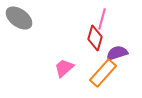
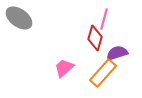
pink line: moved 2 px right
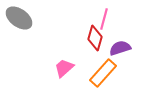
purple semicircle: moved 3 px right, 5 px up
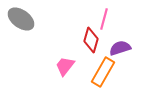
gray ellipse: moved 2 px right, 1 px down
red diamond: moved 4 px left, 2 px down
pink trapezoid: moved 1 px right, 2 px up; rotated 10 degrees counterclockwise
orange rectangle: moved 1 px up; rotated 12 degrees counterclockwise
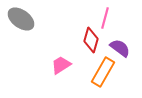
pink line: moved 1 px right, 1 px up
purple semicircle: rotated 55 degrees clockwise
pink trapezoid: moved 4 px left, 1 px up; rotated 20 degrees clockwise
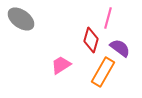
pink line: moved 3 px right
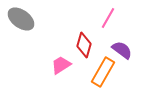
pink line: rotated 15 degrees clockwise
red diamond: moved 7 px left, 5 px down
purple semicircle: moved 2 px right, 2 px down
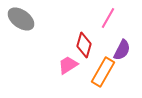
purple semicircle: rotated 80 degrees clockwise
pink trapezoid: moved 7 px right
